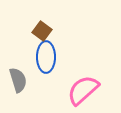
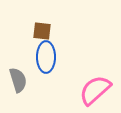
brown square: rotated 30 degrees counterclockwise
pink semicircle: moved 12 px right
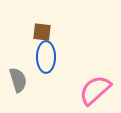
brown square: moved 1 px down
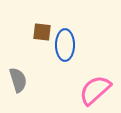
blue ellipse: moved 19 px right, 12 px up
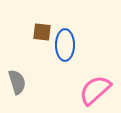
gray semicircle: moved 1 px left, 2 px down
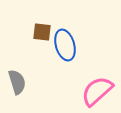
blue ellipse: rotated 16 degrees counterclockwise
pink semicircle: moved 2 px right, 1 px down
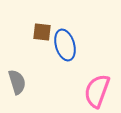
pink semicircle: rotated 28 degrees counterclockwise
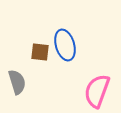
brown square: moved 2 px left, 20 px down
